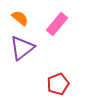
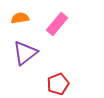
orange semicircle: rotated 48 degrees counterclockwise
purple triangle: moved 3 px right, 5 px down
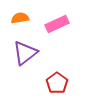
pink rectangle: rotated 25 degrees clockwise
red pentagon: moved 1 px left, 1 px up; rotated 15 degrees counterclockwise
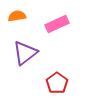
orange semicircle: moved 3 px left, 2 px up
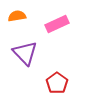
purple triangle: rotated 36 degrees counterclockwise
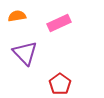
pink rectangle: moved 2 px right, 1 px up
red pentagon: moved 3 px right, 1 px down
